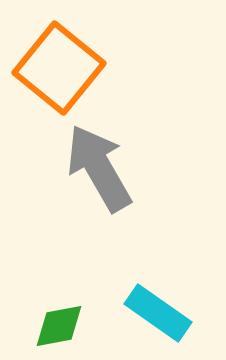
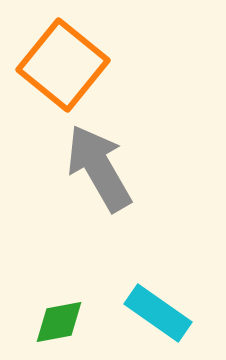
orange square: moved 4 px right, 3 px up
green diamond: moved 4 px up
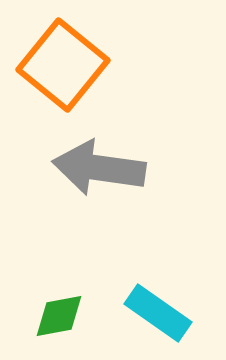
gray arrow: rotated 52 degrees counterclockwise
green diamond: moved 6 px up
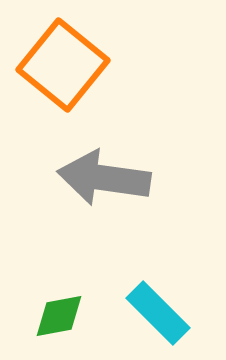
gray arrow: moved 5 px right, 10 px down
cyan rectangle: rotated 10 degrees clockwise
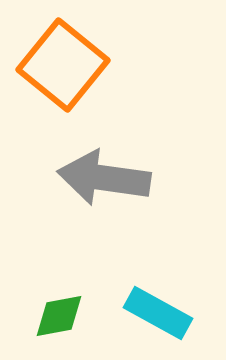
cyan rectangle: rotated 16 degrees counterclockwise
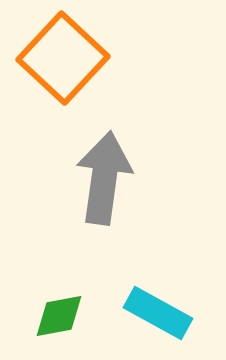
orange square: moved 7 px up; rotated 4 degrees clockwise
gray arrow: rotated 90 degrees clockwise
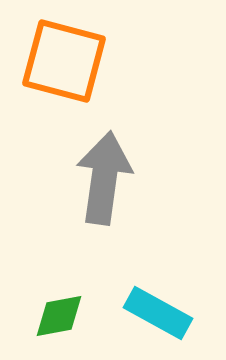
orange square: moved 1 px right, 3 px down; rotated 28 degrees counterclockwise
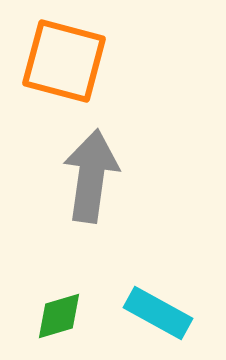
gray arrow: moved 13 px left, 2 px up
green diamond: rotated 6 degrees counterclockwise
